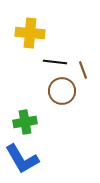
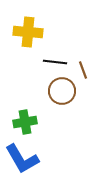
yellow cross: moved 2 px left, 1 px up
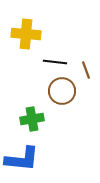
yellow cross: moved 2 px left, 2 px down
brown line: moved 3 px right
green cross: moved 7 px right, 3 px up
blue L-shape: rotated 54 degrees counterclockwise
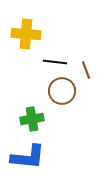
blue L-shape: moved 6 px right, 2 px up
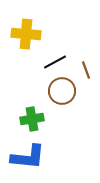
black line: rotated 35 degrees counterclockwise
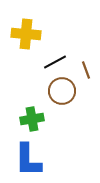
blue L-shape: moved 3 px down; rotated 84 degrees clockwise
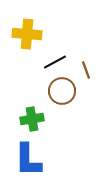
yellow cross: moved 1 px right
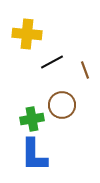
black line: moved 3 px left
brown line: moved 1 px left
brown circle: moved 14 px down
blue L-shape: moved 6 px right, 5 px up
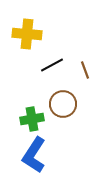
black line: moved 3 px down
brown circle: moved 1 px right, 1 px up
blue L-shape: rotated 33 degrees clockwise
